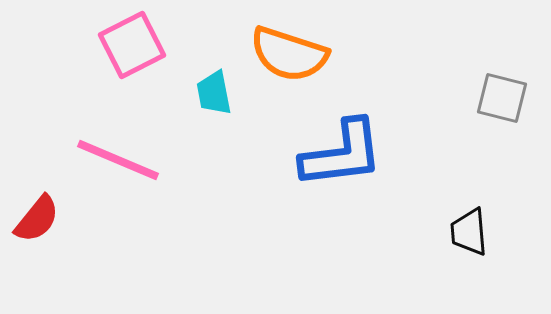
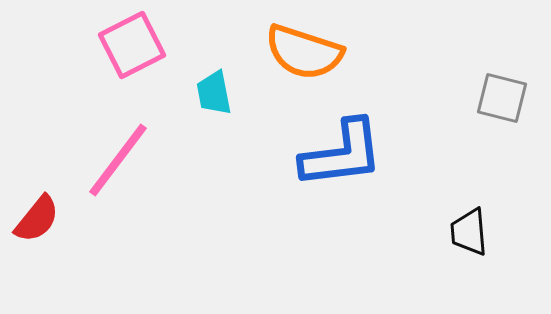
orange semicircle: moved 15 px right, 2 px up
pink line: rotated 76 degrees counterclockwise
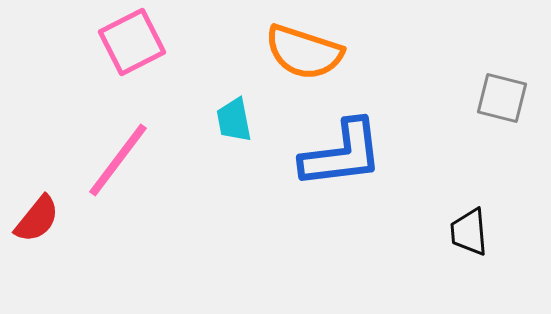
pink square: moved 3 px up
cyan trapezoid: moved 20 px right, 27 px down
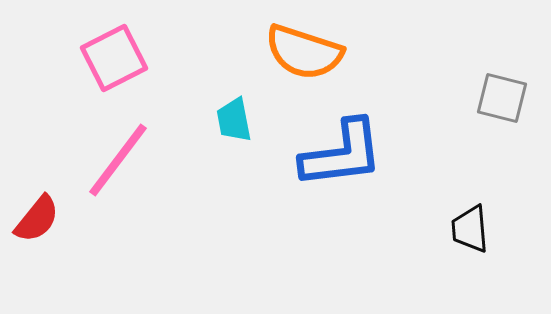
pink square: moved 18 px left, 16 px down
black trapezoid: moved 1 px right, 3 px up
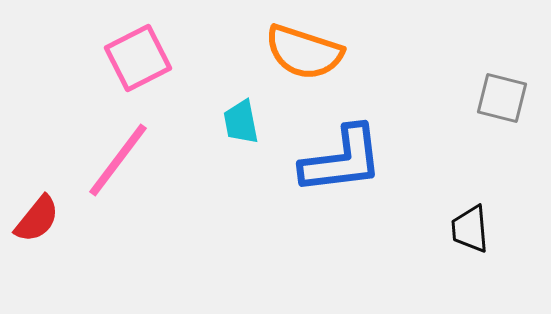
pink square: moved 24 px right
cyan trapezoid: moved 7 px right, 2 px down
blue L-shape: moved 6 px down
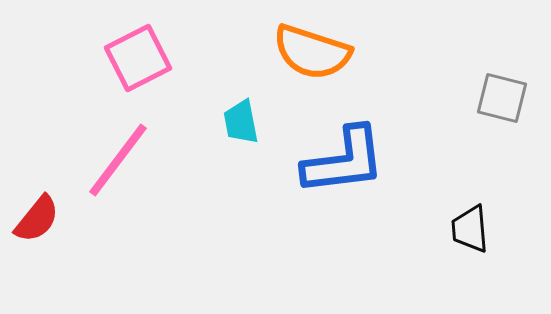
orange semicircle: moved 8 px right
blue L-shape: moved 2 px right, 1 px down
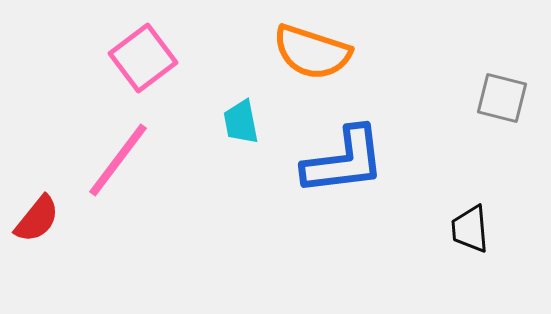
pink square: moved 5 px right; rotated 10 degrees counterclockwise
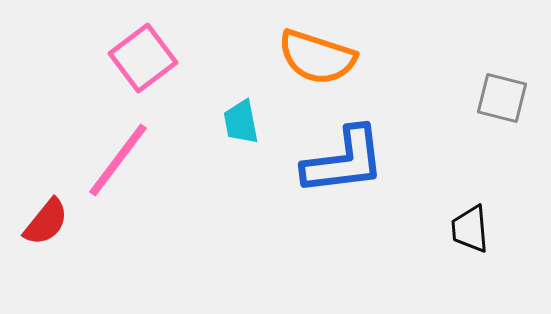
orange semicircle: moved 5 px right, 5 px down
red semicircle: moved 9 px right, 3 px down
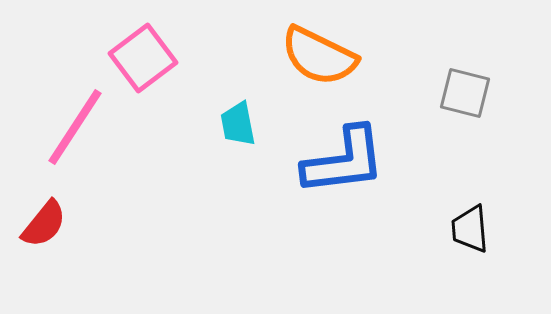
orange semicircle: moved 2 px right, 1 px up; rotated 8 degrees clockwise
gray square: moved 37 px left, 5 px up
cyan trapezoid: moved 3 px left, 2 px down
pink line: moved 43 px left, 33 px up; rotated 4 degrees counterclockwise
red semicircle: moved 2 px left, 2 px down
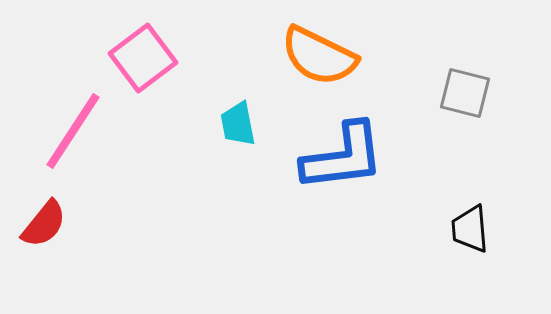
pink line: moved 2 px left, 4 px down
blue L-shape: moved 1 px left, 4 px up
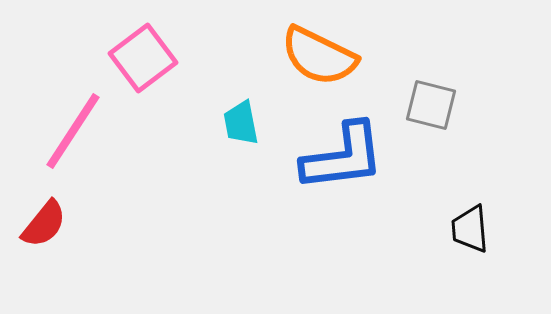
gray square: moved 34 px left, 12 px down
cyan trapezoid: moved 3 px right, 1 px up
